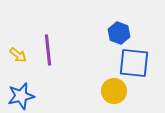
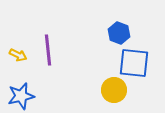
yellow arrow: rotated 12 degrees counterclockwise
yellow circle: moved 1 px up
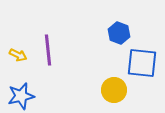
blue square: moved 8 px right
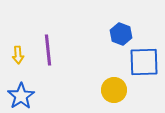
blue hexagon: moved 2 px right, 1 px down
yellow arrow: rotated 60 degrees clockwise
blue square: moved 2 px right, 1 px up; rotated 8 degrees counterclockwise
blue star: rotated 20 degrees counterclockwise
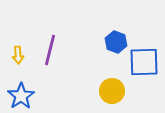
blue hexagon: moved 5 px left, 8 px down
purple line: moved 2 px right; rotated 20 degrees clockwise
yellow circle: moved 2 px left, 1 px down
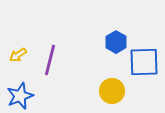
blue hexagon: rotated 10 degrees clockwise
purple line: moved 10 px down
yellow arrow: rotated 60 degrees clockwise
blue star: moved 1 px left; rotated 12 degrees clockwise
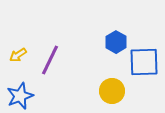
purple line: rotated 12 degrees clockwise
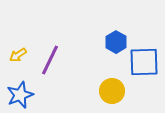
blue star: moved 1 px up
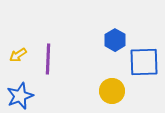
blue hexagon: moved 1 px left, 2 px up
purple line: moved 2 px left, 1 px up; rotated 24 degrees counterclockwise
blue star: moved 1 px down
